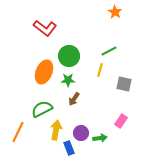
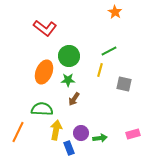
green semicircle: rotated 30 degrees clockwise
pink rectangle: moved 12 px right, 13 px down; rotated 40 degrees clockwise
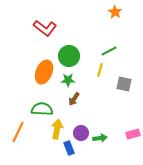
yellow arrow: moved 1 px right, 1 px up
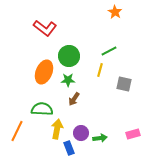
orange line: moved 1 px left, 1 px up
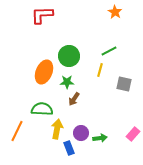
red L-shape: moved 3 px left, 13 px up; rotated 140 degrees clockwise
green star: moved 1 px left, 2 px down
pink rectangle: rotated 32 degrees counterclockwise
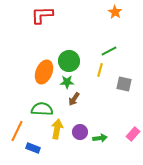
green circle: moved 5 px down
purple circle: moved 1 px left, 1 px up
blue rectangle: moved 36 px left; rotated 48 degrees counterclockwise
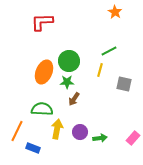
red L-shape: moved 7 px down
pink rectangle: moved 4 px down
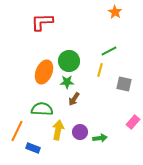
yellow arrow: moved 1 px right, 1 px down
pink rectangle: moved 16 px up
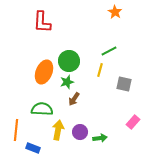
red L-shape: rotated 85 degrees counterclockwise
green star: rotated 16 degrees counterclockwise
orange line: moved 1 px left, 1 px up; rotated 20 degrees counterclockwise
